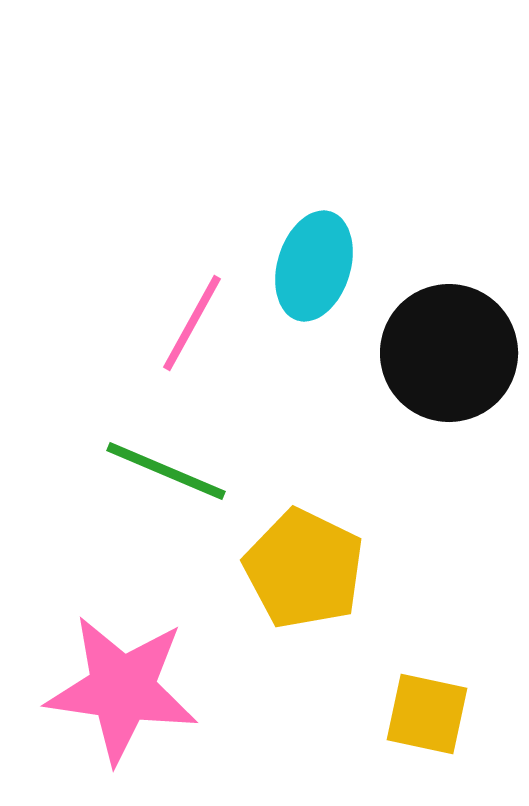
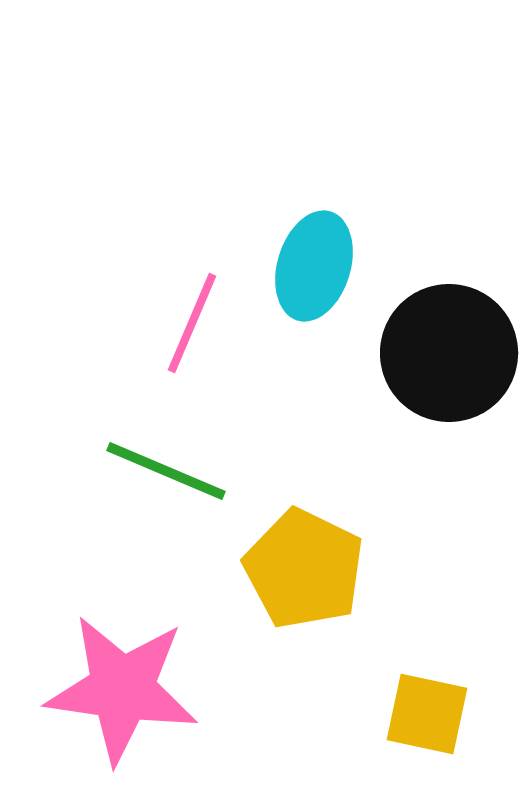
pink line: rotated 6 degrees counterclockwise
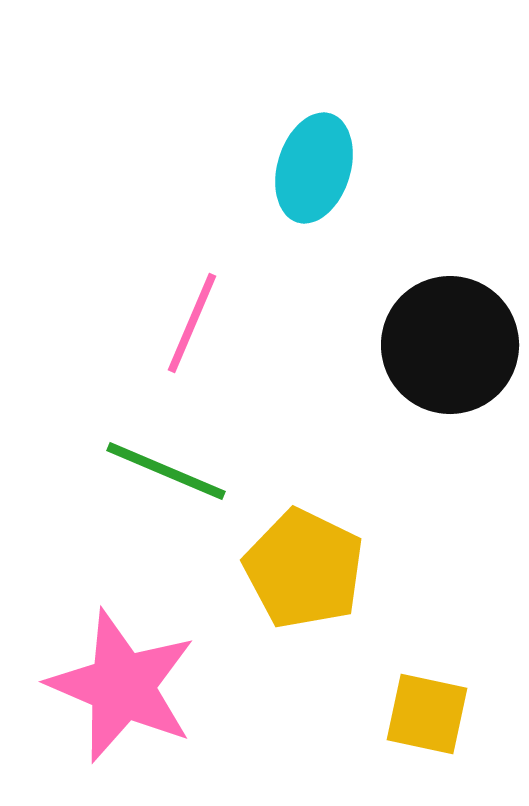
cyan ellipse: moved 98 px up
black circle: moved 1 px right, 8 px up
pink star: moved 3 px up; rotated 15 degrees clockwise
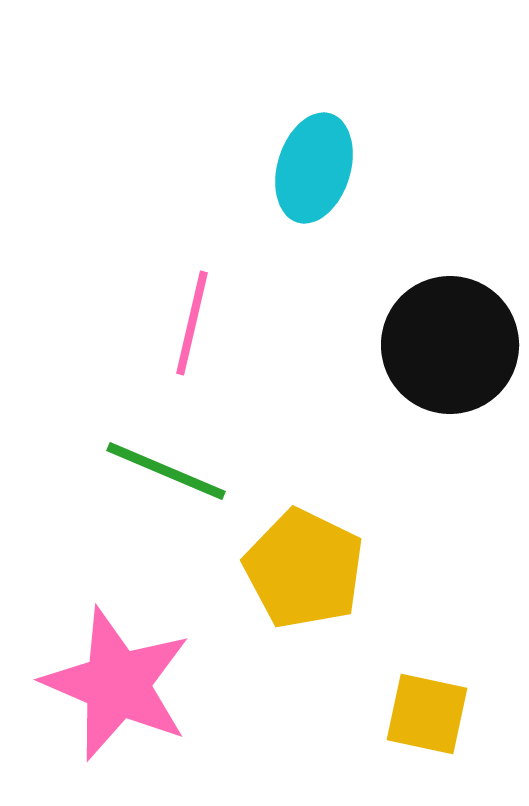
pink line: rotated 10 degrees counterclockwise
pink star: moved 5 px left, 2 px up
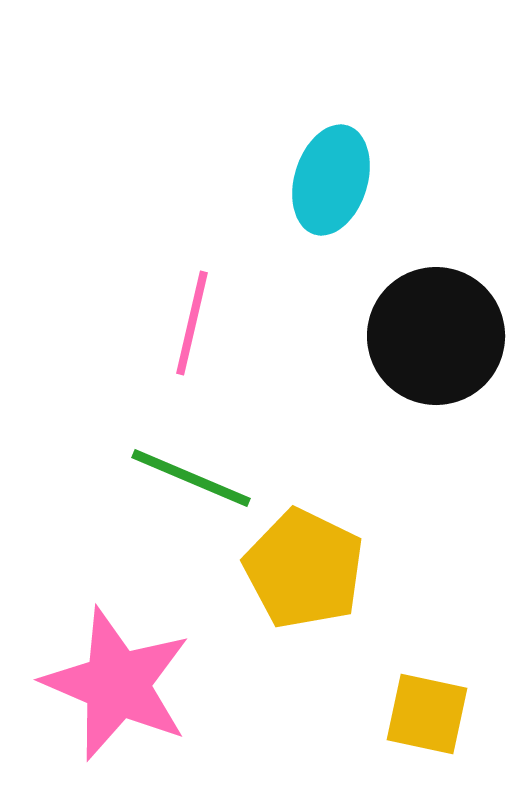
cyan ellipse: moved 17 px right, 12 px down
black circle: moved 14 px left, 9 px up
green line: moved 25 px right, 7 px down
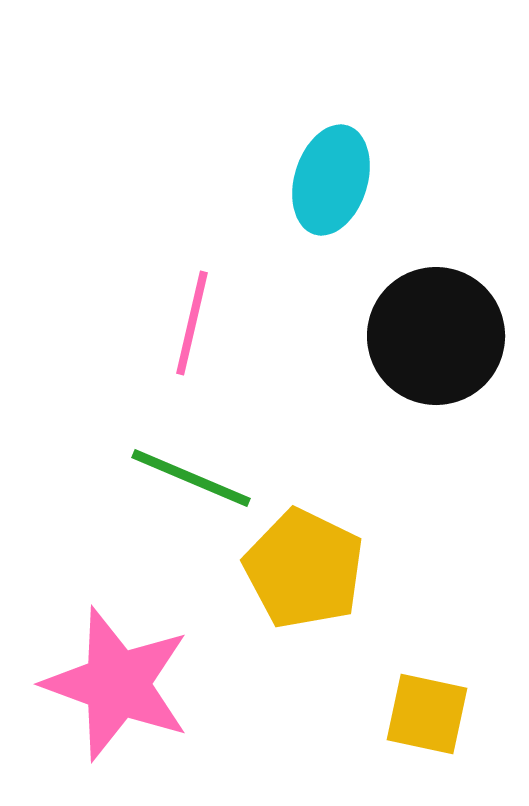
pink star: rotated 3 degrees counterclockwise
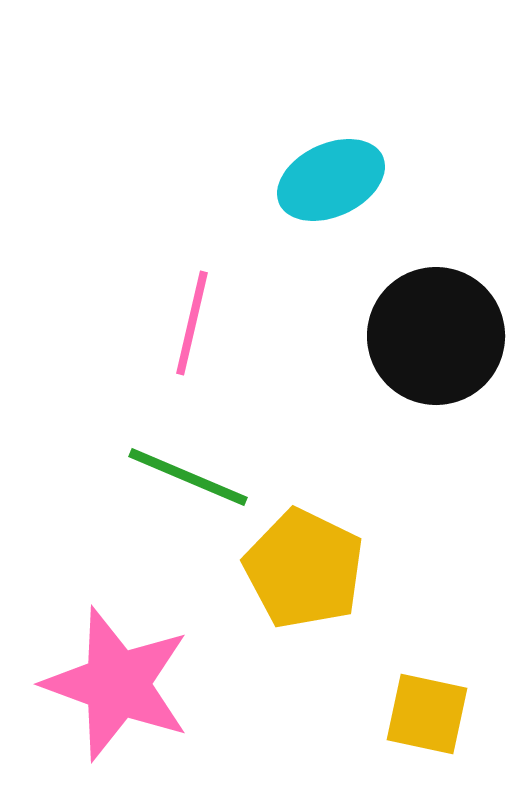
cyan ellipse: rotated 48 degrees clockwise
green line: moved 3 px left, 1 px up
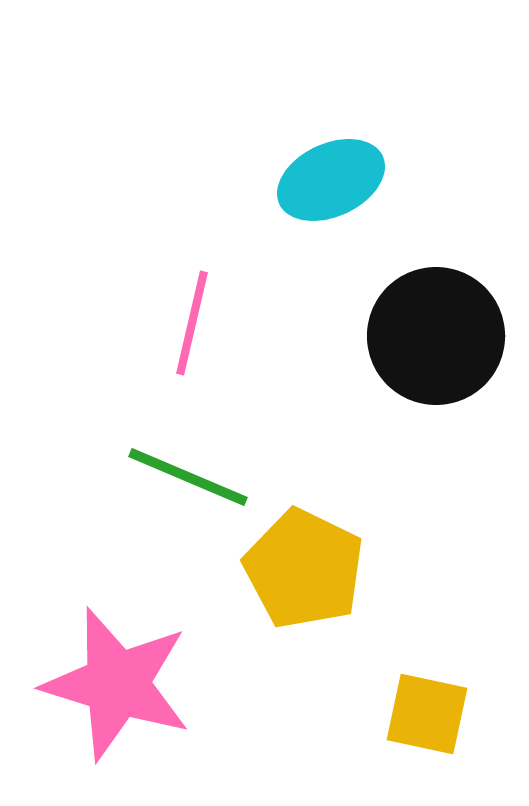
pink star: rotated 3 degrees counterclockwise
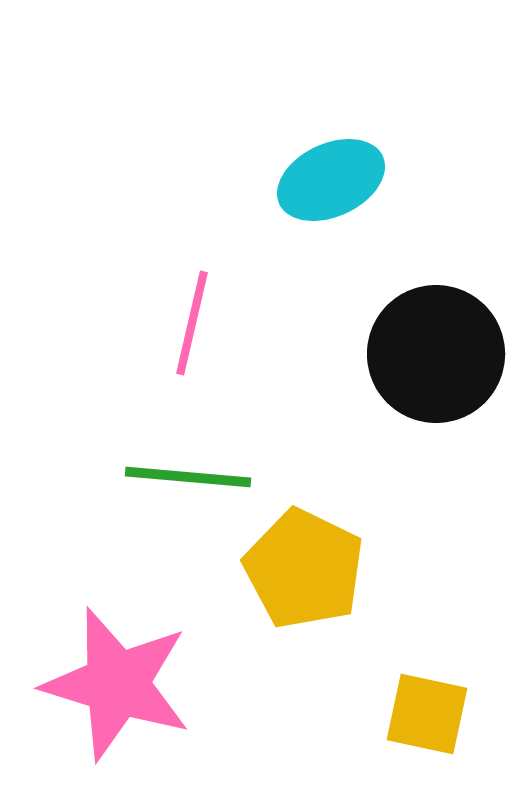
black circle: moved 18 px down
green line: rotated 18 degrees counterclockwise
